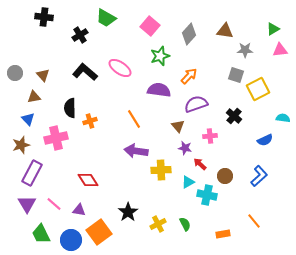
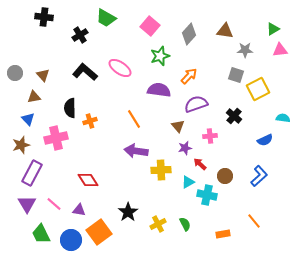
purple star at (185, 148): rotated 24 degrees counterclockwise
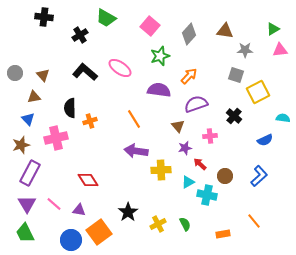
yellow square at (258, 89): moved 3 px down
purple rectangle at (32, 173): moved 2 px left
green trapezoid at (41, 234): moved 16 px left, 1 px up
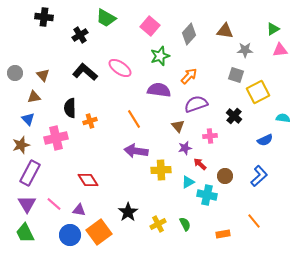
blue circle at (71, 240): moved 1 px left, 5 px up
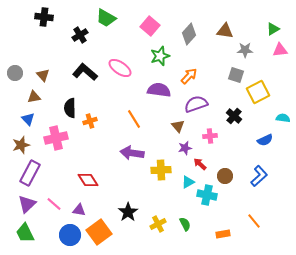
purple arrow at (136, 151): moved 4 px left, 2 px down
purple triangle at (27, 204): rotated 18 degrees clockwise
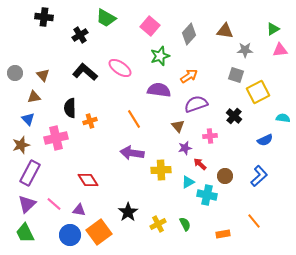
orange arrow at (189, 76): rotated 12 degrees clockwise
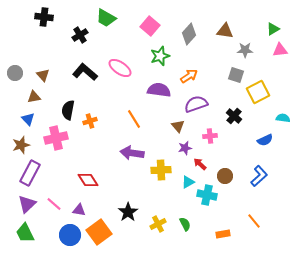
black semicircle at (70, 108): moved 2 px left, 2 px down; rotated 12 degrees clockwise
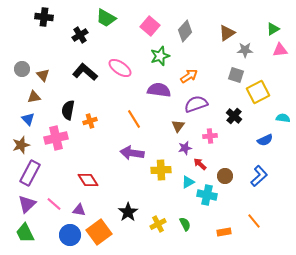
brown triangle at (225, 31): moved 2 px right, 2 px down; rotated 42 degrees counterclockwise
gray diamond at (189, 34): moved 4 px left, 3 px up
gray circle at (15, 73): moved 7 px right, 4 px up
brown triangle at (178, 126): rotated 16 degrees clockwise
orange rectangle at (223, 234): moved 1 px right, 2 px up
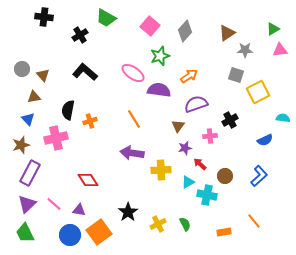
pink ellipse at (120, 68): moved 13 px right, 5 px down
black cross at (234, 116): moved 4 px left, 4 px down; rotated 21 degrees clockwise
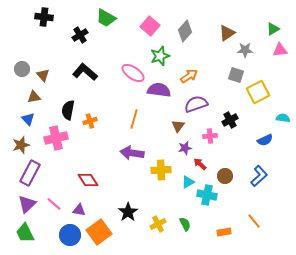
orange line at (134, 119): rotated 48 degrees clockwise
